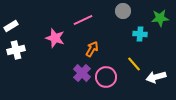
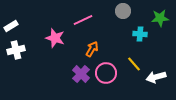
purple cross: moved 1 px left, 1 px down
pink circle: moved 4 px up
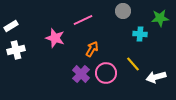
yellow line: moved 1 px left
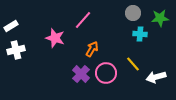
gray circle: moved 10 px right, 2 px down
pink line: rotated 24 degrees counterclockwise
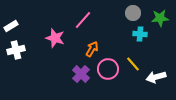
pink circle: moved 2 px right, 4 px up
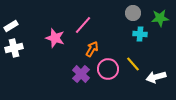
pink line: moved 5 px down
white cross: moved 2 px left, 2 px up
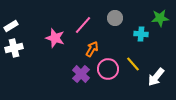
gray circle: moved 18 px left, 5 px down
cyan cross: moved 1 px right
white arrow: rotated 36 degrees counterclockwise
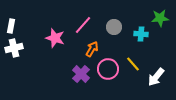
gray circle: moved 1 px left, 9 px down
white rectangle: rotated 48 degrees counterclockwise
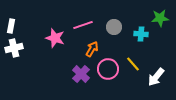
pink line: rotated 30 degrees clockwise
